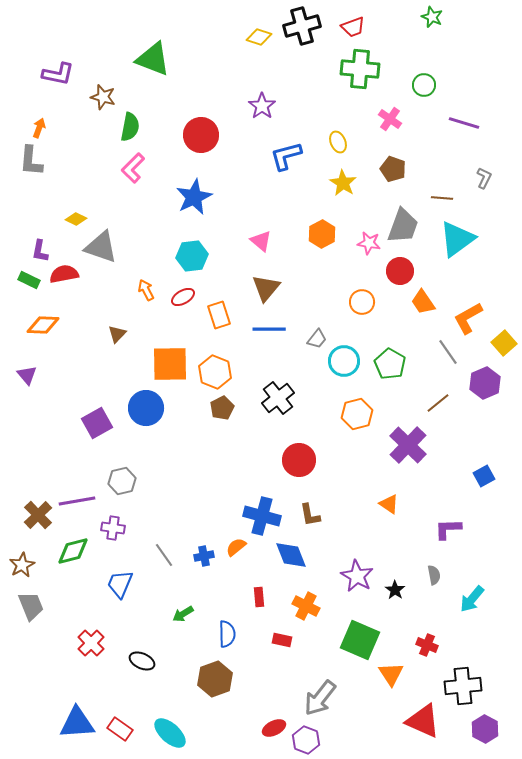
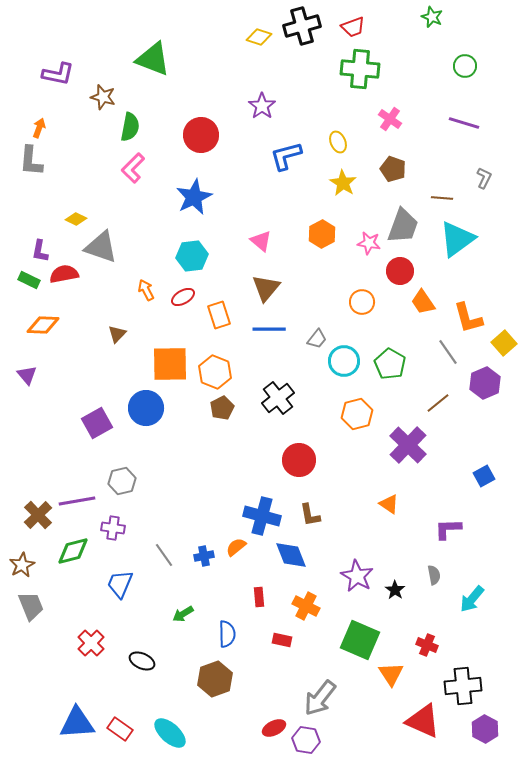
green circle at (424, 85): moved 41 px right, 19 px up
orange L-shape at (468, 318): rotated 76 degrees counterclockwise
purple hexagon at (306, 740): rotated 12 degrees counterclockwise
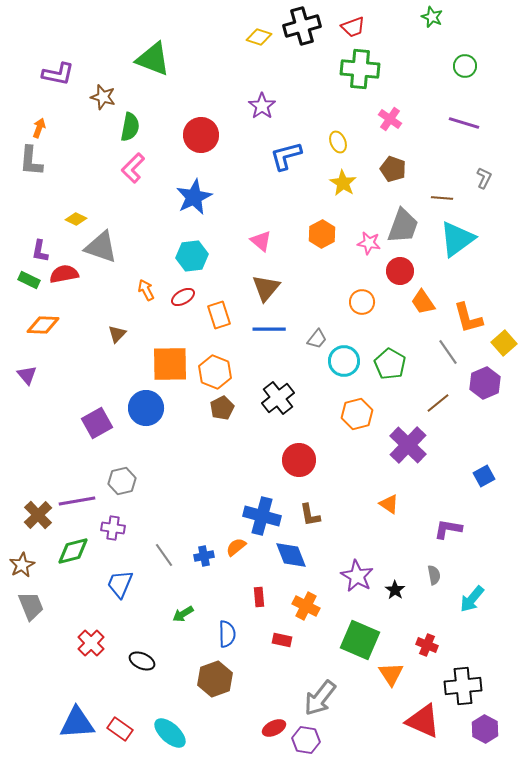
purple L-shape at (448, 529): rotated 12 degrees clockwise
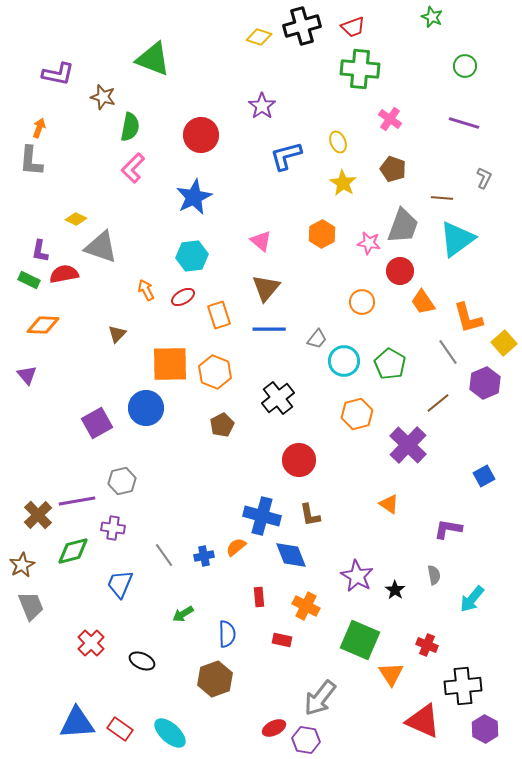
brown pentagon at (222, 408): moved 17 px down
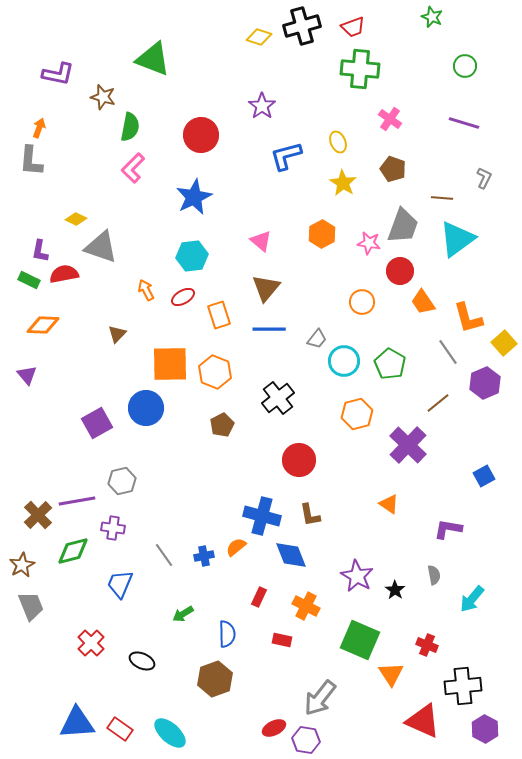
red rectangle at (259, 597): rotated 30 degrees clockwise
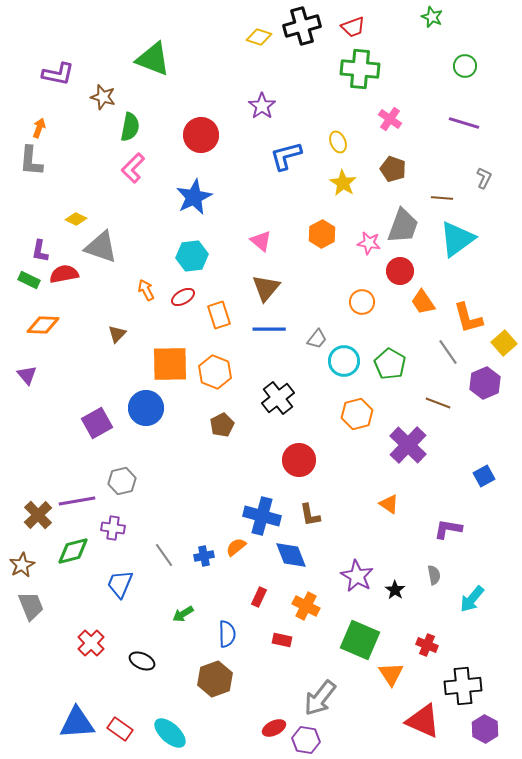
brown line at (438, 403): rotated 60 degrees clockwise
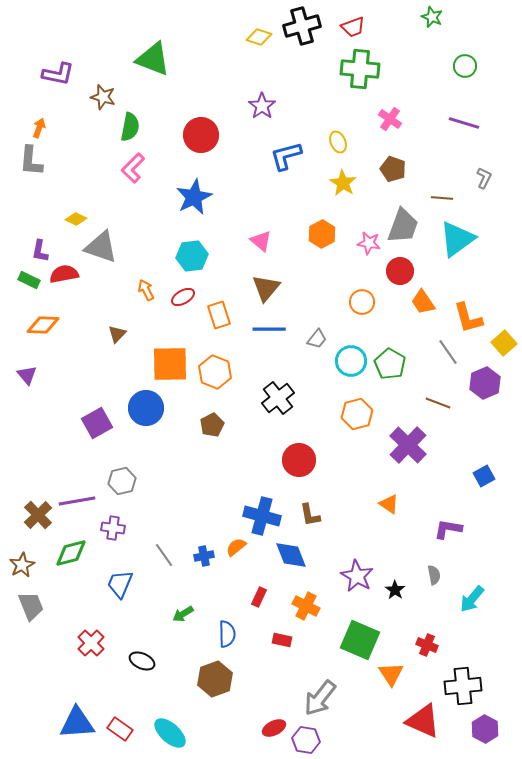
cyan circle at (344, 361): moved 7 px right
brown pentagon at (222, 425): moved 10 px left
green diamond at (73, 551): moved 2 px left, 2 px down
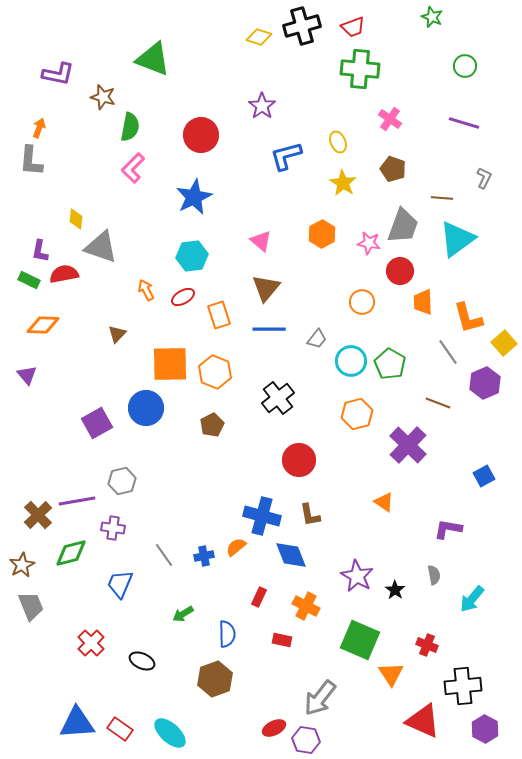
yellow diamond at (76, 219): rotated 70 degrees clockwise
orange trapezoid at (423, 302): rotated 32 degrees clockwise
orange triangle at (389, 504): moved 5 px left, 2 px up
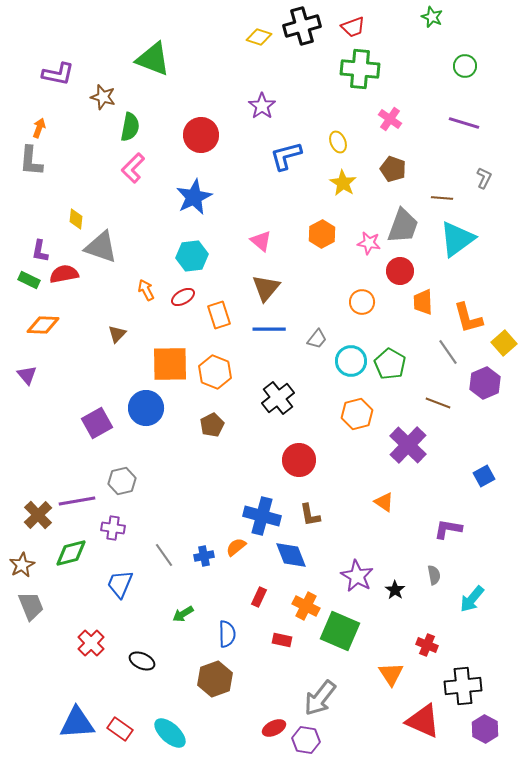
green square at (360, 640): moved 20 px left, 9 px up
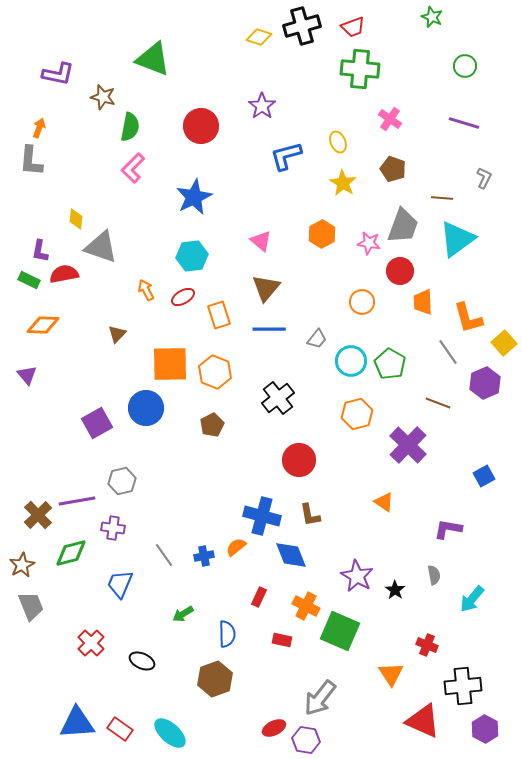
red circle at (201, 135): moved 9 px up
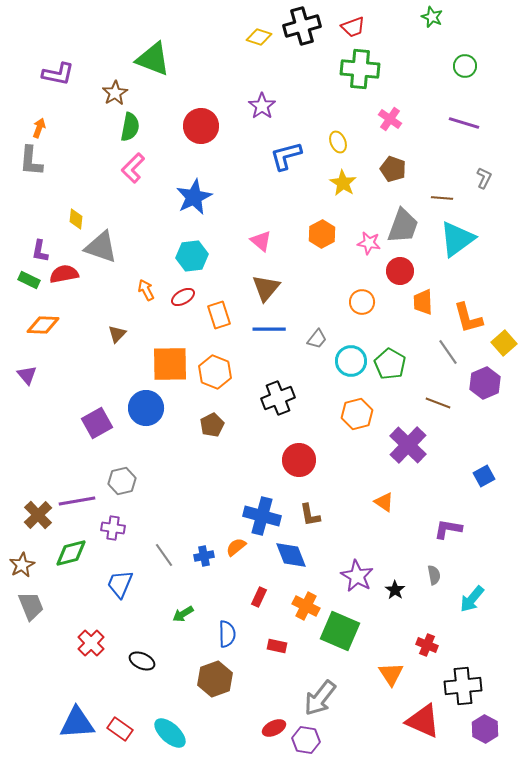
brown star at (103, 97): moved 12 px right, 4 px up; rotated 25 degrees clockwise
black cross at (278, 398): rotated 16 degrees clockwise
red rectangle at (282, 640): moved 5 px left, 6 px down
